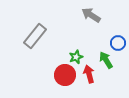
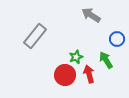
blue circle: moved 1 px left, 4 px up
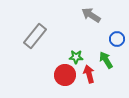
green star: rotated 24 degrees clockwise
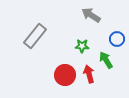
green star: moved 6 px right, 11 px up
